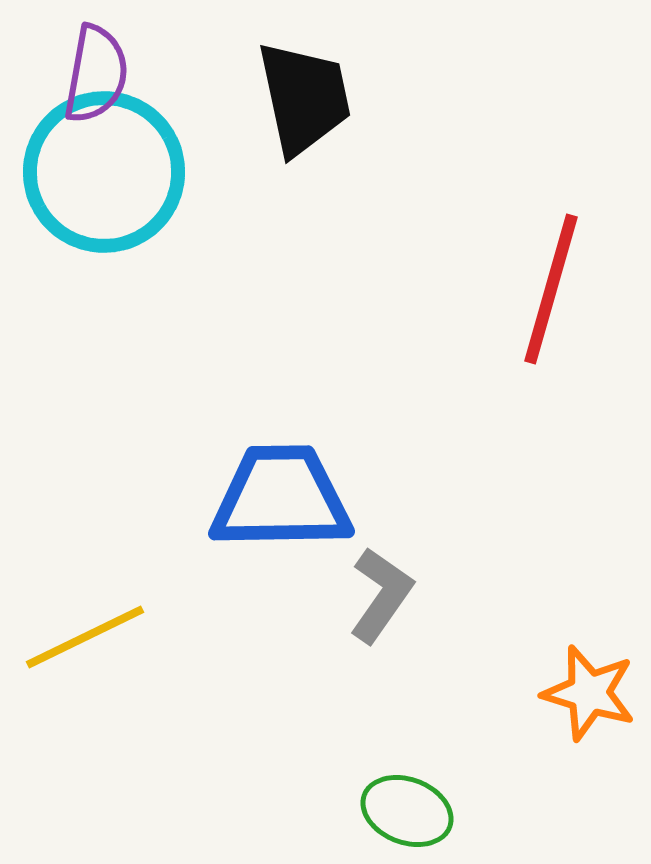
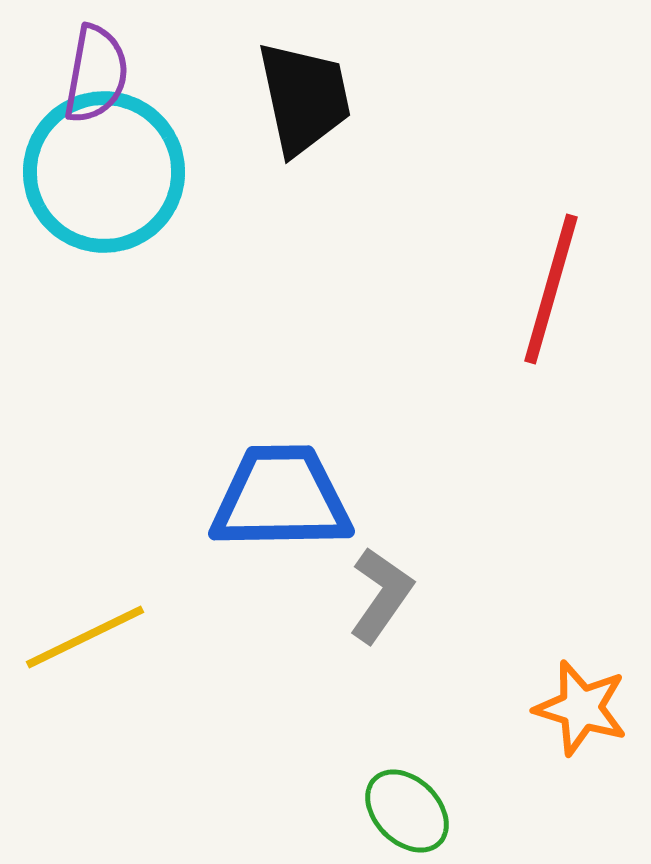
orange star: moved 8 px left, 15 px down
green ellipse: rotated 24 degrees clockwise
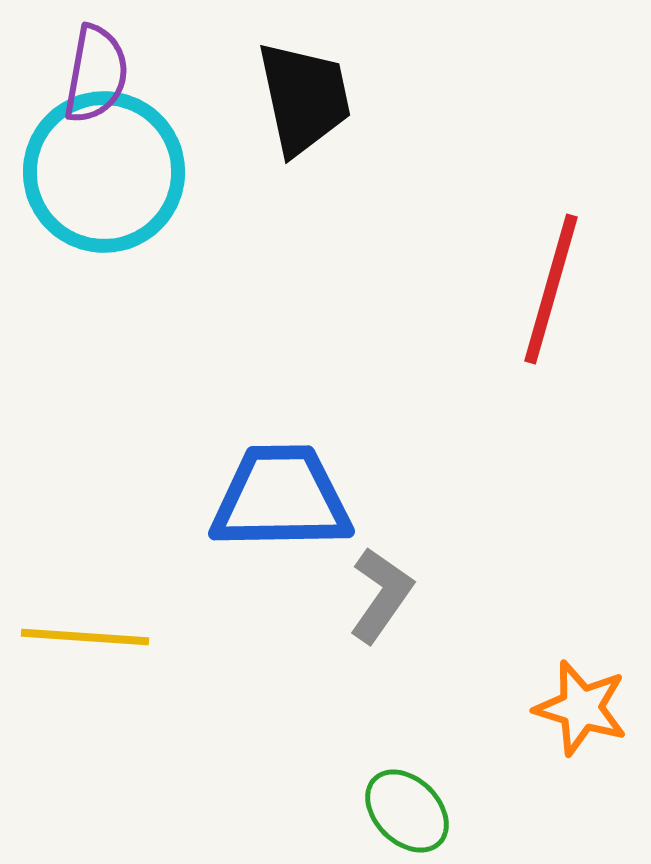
yellow line: rotated 30 degrees clockwise
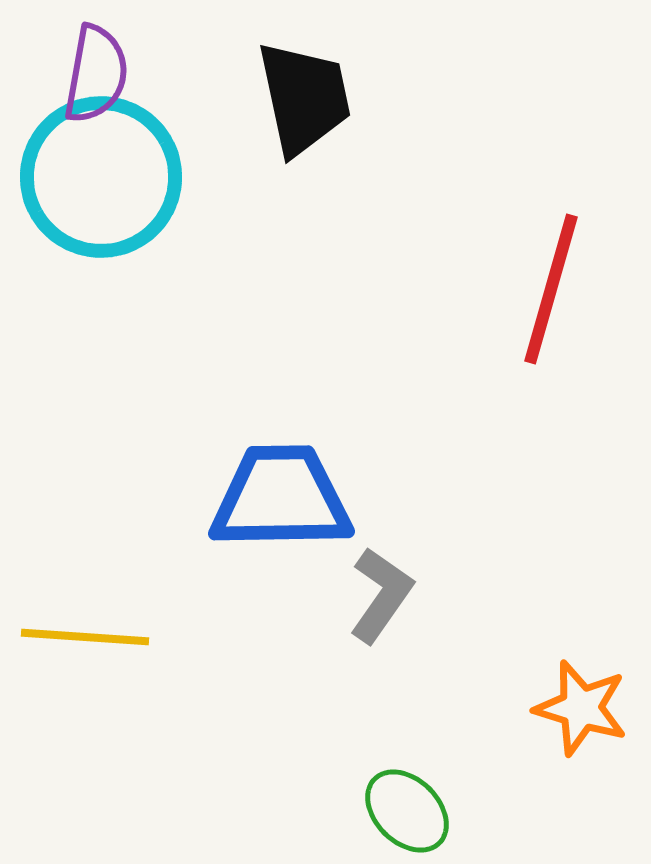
cyan circle: moved 3 px left, 5 px down
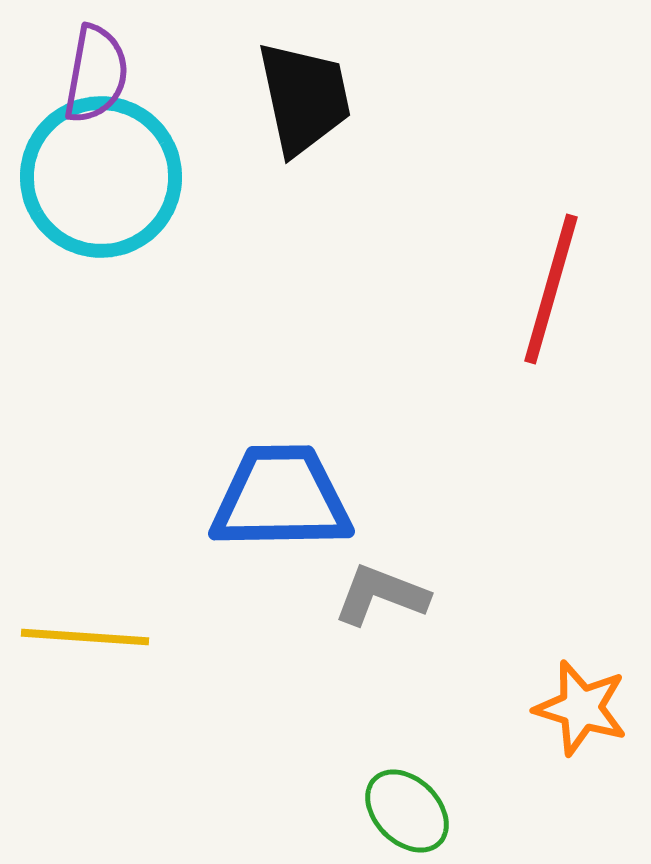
gray L-shape: rotated 104 degrees counterclockwise
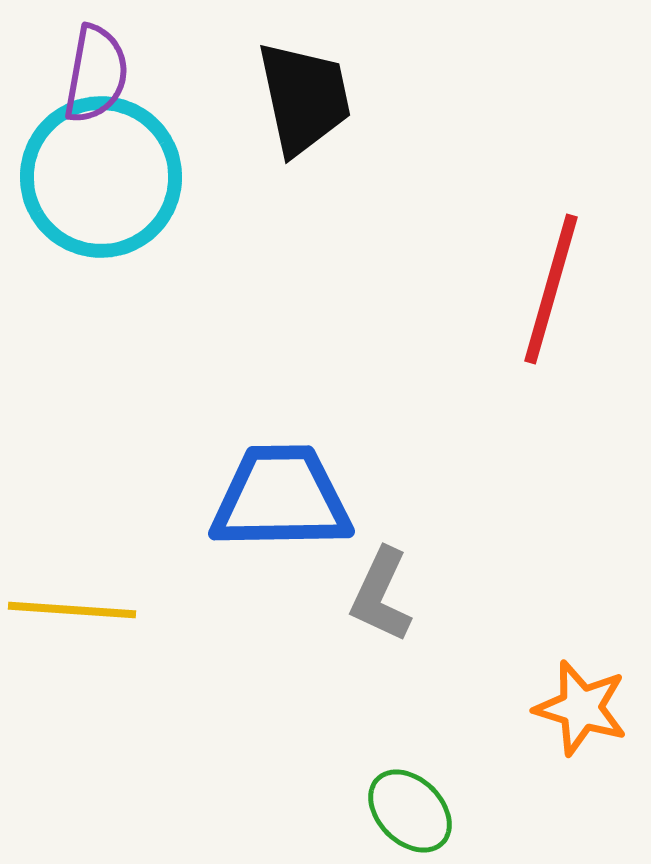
gray L-shape: rotated 86 degrees counterclockwise
yellow line: moved 13 px left, 27 px up
green ellipse: moved 3 px right
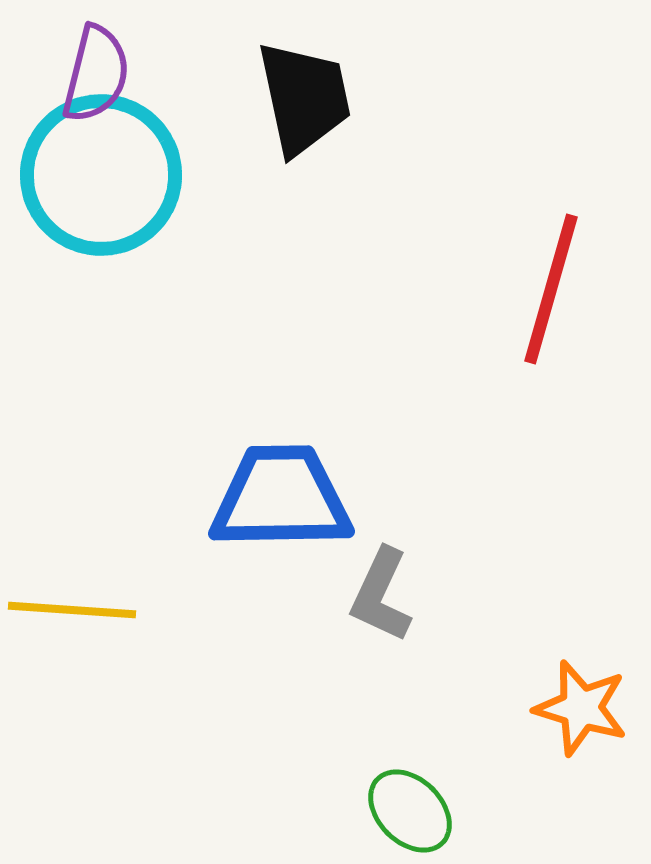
purple semicircle: rotated 4 degrees clockwise
cyan circle: moved 2 px up
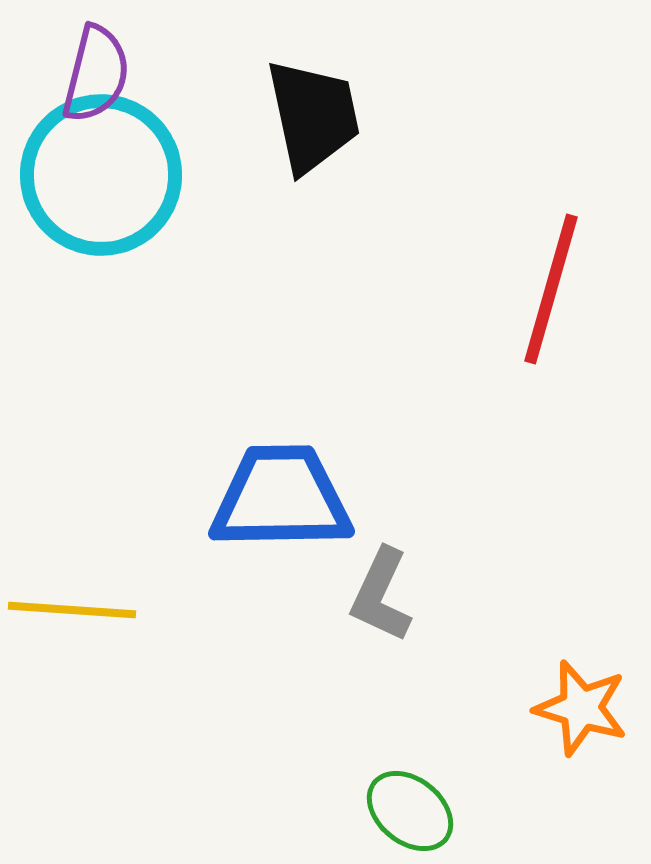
black trapezoid: moved 9 px right, 18 px down
green ellipse: rotated 6 degrees counterclockwise
